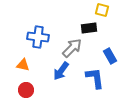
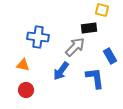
gray arrow: moved 3 px right, 1 px up
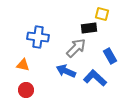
yellow square: moved 4 px down
gray arrow: moved 1 px right, 1 px down
blue arrow: moved 5 px right; rotated 78 degrees clockwise
blue L-shape: rotated 40 degrees counterclockwise
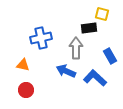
blue cross: moved 3 px right, 1 px down; rotated 20 degrees counterclockwise
gray arrow: rotated 45 degrees counterclockwise
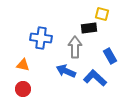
blue cross: rotated 20 degrees clockwise
gray arrow: moved 1 px left, 1 px up
red circle: moved 3 px left, 1 px up
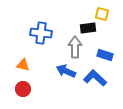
black rectangle: moved 1 px left
blue cross: moved 5 px up
blue rectangle: moved 5 px left, 1 px up; rotated 42 degrees counterclockwise
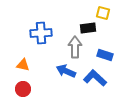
yellow square: moved 1 px right, 1 px up
blue cross: rotated 10 degrees counterclockwise
